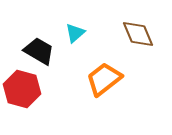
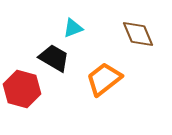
cyan triangle: moved 2 px left, 5 px up; rotated 20 degrees clockwise
black trapezoid: moved 15 px right, 7 px down
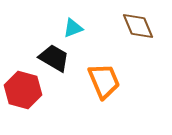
brown diamond: moved 8 px up
orange trapezoid: moved 2 px down; rotated 105 degrees clockwise
red hexagon: moved 1 px right, 1 px down
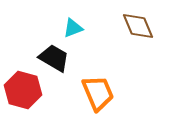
orange trapezoid: moved 6 px left, 12 px down
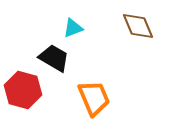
orange trapezoid: moved 4 px left, 5 px down
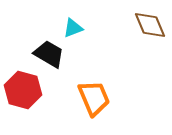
brown diamond: moved 12 px right, 1 px up
black trapezoid: moved 5 px left, 4 px up
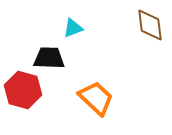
brown diamond: rotated 16 degrees clockwise
black trapezoid: moved 4 px down; rotated 28 degrees counterclockwise
orange trapezoid: moved 2 px right; rotated 24 degrees counterclockwise
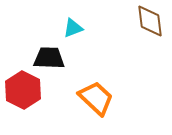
brown diamond: moved 4 px up
red hexagon: rotated 12 degrees clockwise
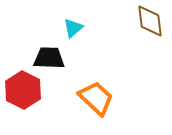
cyan triangle: rotated 20 degrees counterclockwise
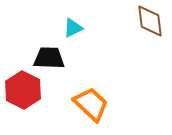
cyan triangle: rotated 15 degrees clockwise
orange trapezoid: moved 5 px left, 6 px down
